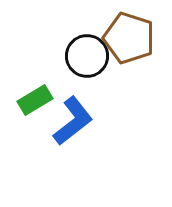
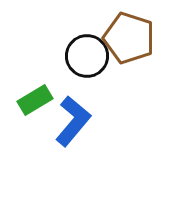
blue L-shape: rotated 12 degrees counterclockwise
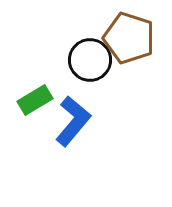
black circle: moved 3 px right, 4 px down
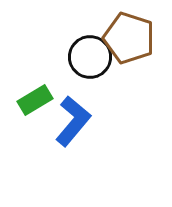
black circle: moved 3 px up
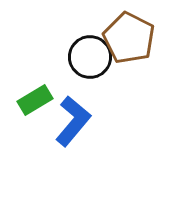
brown pentagon: rotated 9 degrees clockwise
